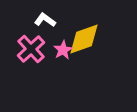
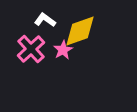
yellow diamond: moved 4 px left, 8 px up
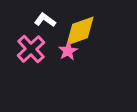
pink star: moved 5 px right, 1 px down
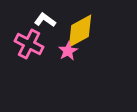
yellow diamond: rotated 9 degrees counterclockwise
pink cross: moved 2 px left, 5 px up; rotated 20 degrees counterclockwise
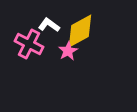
white L-shape: moved 4 px right, 5 px down
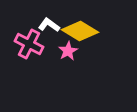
yellow diamond: rotated 60 degrees clockwise
